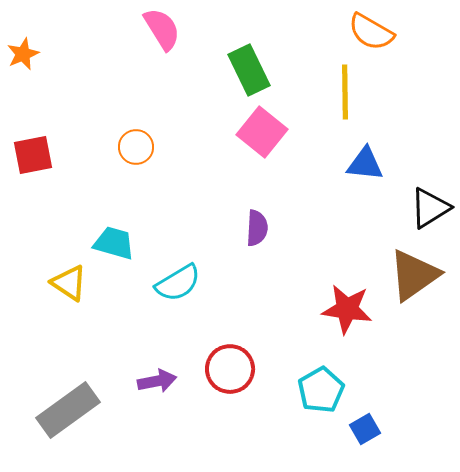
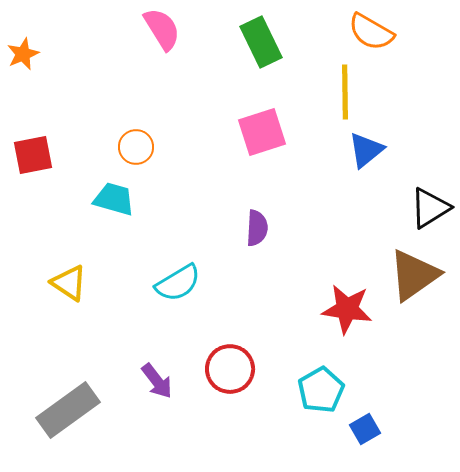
green rectangle: moved 12 px right, 28 px up
pink square: rotated 33 degrees clockwise
blue triangle: moved 1 px right, 14 px up; rotated 45 degrees counterclockwise
cyan trapezoid: moved 44 px up
purple arrow: rotated 63 degrees clockwise
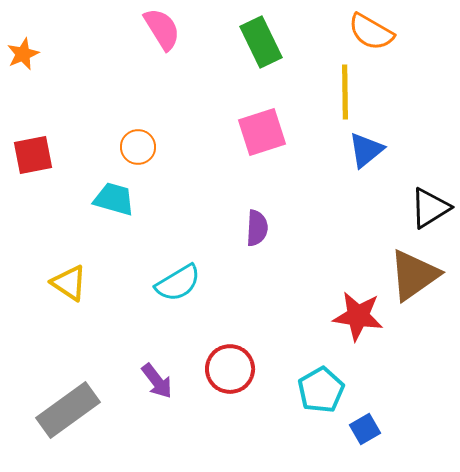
orange circle: moved 2 px right
red star: moved 11 px right, 7 px down
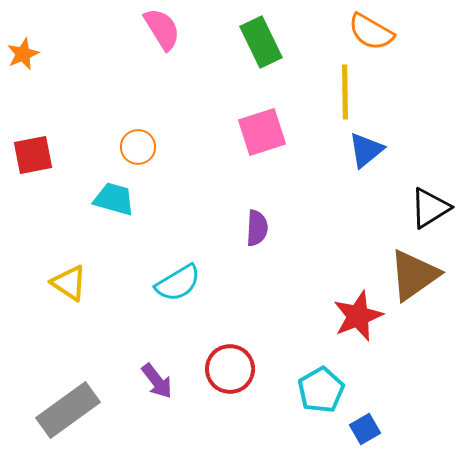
red star: rotated 30 degrees counterclockwise
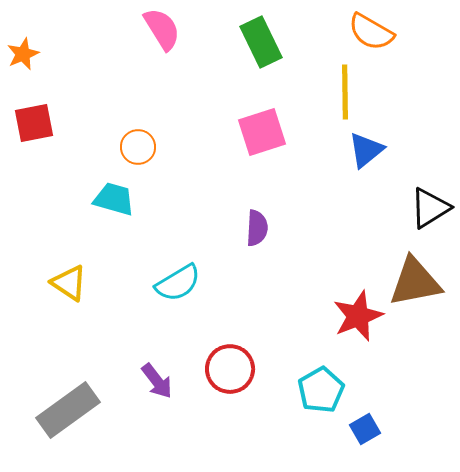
red square: moved 1 px right, 32 px up
brown triangle: moved 1 px right, 7 px down; rotated 24 degrees clockwise
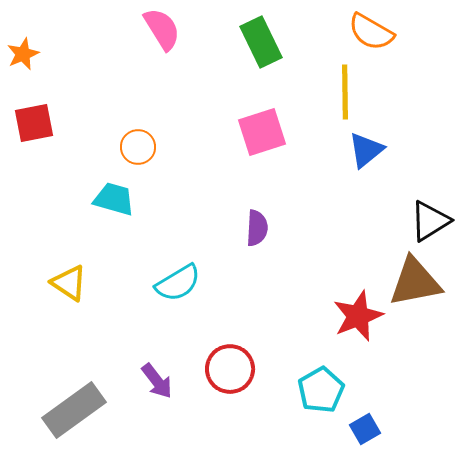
black triangle: moved 13 px down
gray rectangle: moved 6 px right
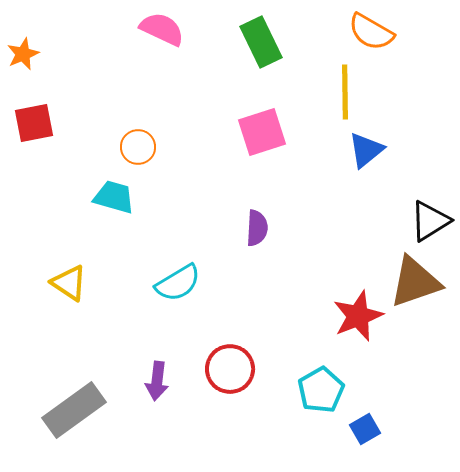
pink semicircle: rotated 33 degrees counterclockwise
cyan trapezoid: moved 2 px up
brown triangle: rotated 8 degrees counterclockwise
purple arrow: rotated 45 degrees clockwise
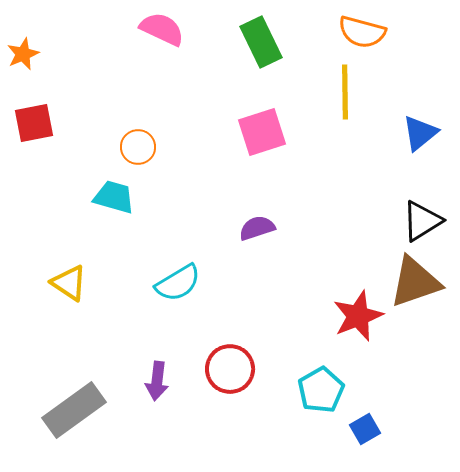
orange semicircle: moved 9 px left; rotated 15 degrees counterclockwise
blue triangle: moved 54 px right, 17 px up
black triangle: moved 8 px left
purple semicircle: rotated 111 degrees counterclockwise
